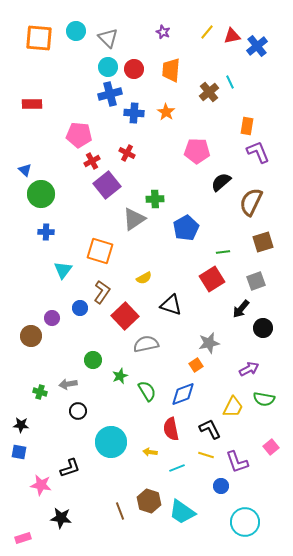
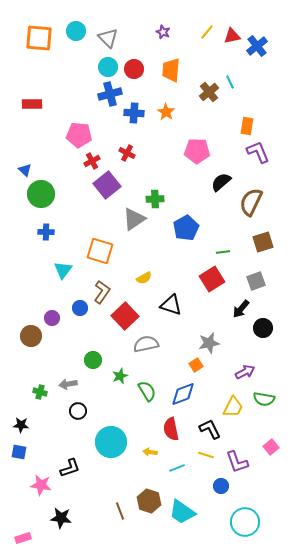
purple arrow at (249, 369): moved 4 px left, 3 px down
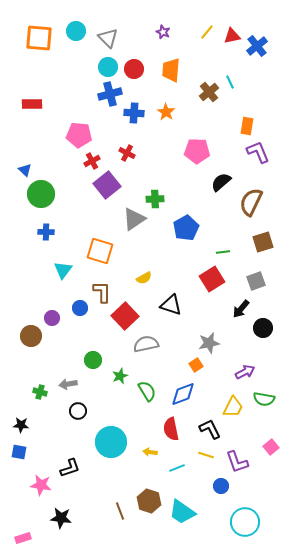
brown L-shape at (102, 292): rotated 35 degrees counterclockwise
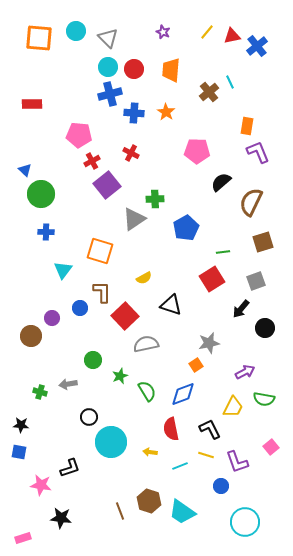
red cross at (127, 153): moved 4 px right
black circle at (263, 328): moved 2 px right
black circle at (78, 411): moved 11 px right, 6 px down
cyan line at (177, 468): moved 3 px right, 2 px up
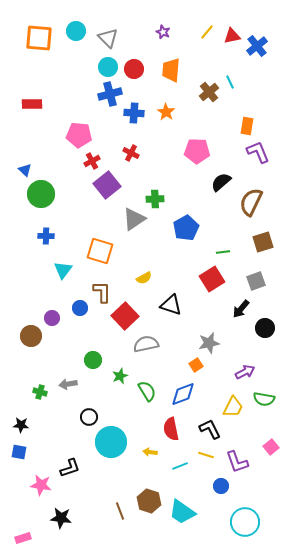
blue cross at (46, 232): moved 4 px down
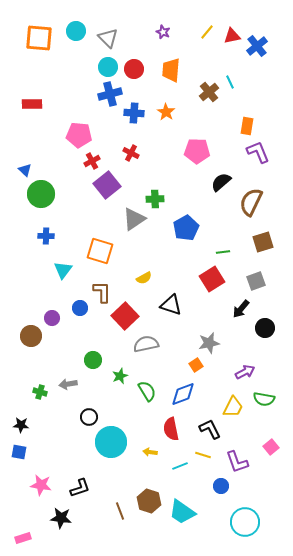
yellow line at (206, 455): moved 3 px left
black L-shape at (70, 468): moved 10 px right, 20 px down
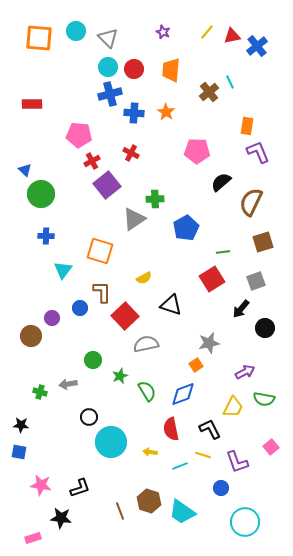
blue circle at (221, 486): moved 2 px down
pink rectangle at (23, 538): moved 10 px right
